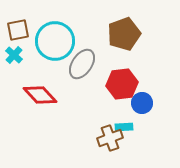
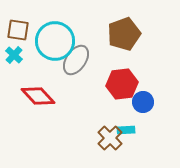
brown square: rotated 20 degrees clockwise
gray ellipse: moved 6 px left, 4 px up
red diamond: moved 2 px left, 1 px down
blue circle: moved 1 px right, 1 px up
cyan rectangle: moved 2 px right, 3 px down
brown cross: rotated 25 degrees counterclockwise
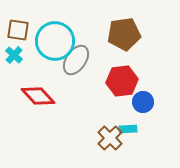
brown pentagon: rotated 12 degrees clockwise
red hexagon: moved 3 px up
cyan rectangle: moved 2 px right, 1 px up
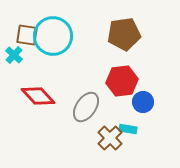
brown square: moved 9 px right, 5 px down
cyan circle: moved 2 px left, 5 px up
gray ellipse: moved 10 px right, 47 px down
cyan rectangle: rotated 12 degrees clockwise
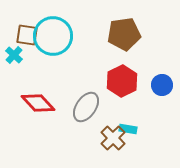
red hexagon: rotated 20 degrees counterclockwise
red diamond: moved 7 px down
blue circle: moved 19 px right, 17 px up
brown cross: moved 3 px right
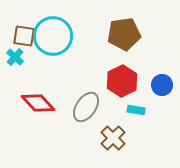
brown square: moved 3 px left, 1 px down
cyan cross: moved 1 px right, 2 px down
cyan rectangle: moved 8 px right, 19 px up
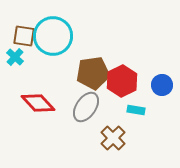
brown pentagon: moved 31 px left, 39 px down
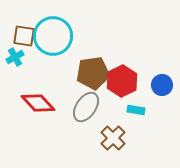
cyan cross: rotated 18 degrees clockwise
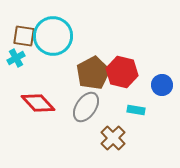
cyan cross: moved 1 px right, 1 px down
brown pentagon: rotated 20 degrees counterclockwise
red hexagon: moved 9 px up; rotated 20 degrees counterclockwise
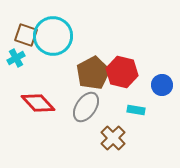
brown square: moved 2 px right, 1 px up; rotated 10 degrees clockwise
